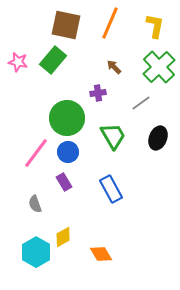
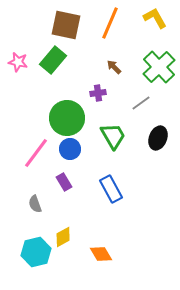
yellow L-shape: moved 8 px up; rotated 40 degrees counterclockwise
blue circle: moved 2 px right, 3 px up
cyan hexagon: rotated 16 degrees clockwise
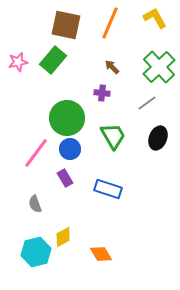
pink star: rotated 24 degrees counterclockwise
brown arrow: moved 2 px left
purple cross: moved 4 px right; rotated 14 degrees clockwise
gray line: moved 6 px right
purple rectangle: moved 1 px right, 4 px up
blue rectangle: moved 3 px left; rotated 44 degrees counterclockwise
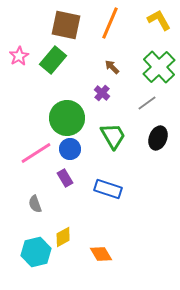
yellow L-shape: moved 4 px right, 2 px down
pink star: moved 1 px right, 6 px up; rotated 18 degrees counterclockwise
purple cross: rotated 35 degrees clockwise
pink line: rotated 20 degrees clockwise
